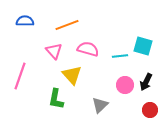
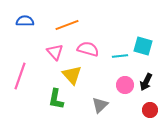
pink triangle: moved 1 px right, 1 px down
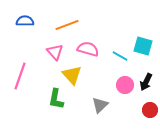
cyan line: rotated 35 degrees clockwise
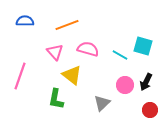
cyan line: moved 1 px up
yellow triangle: rotated 10 degrees counterclockwise
gray triangle: moved 2 px right, 2 px up
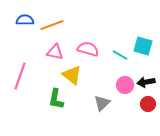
blue semicircle: moved 1 px up
orange line: moved 15 px left
pink triangle: rotated 36 degrees counterclockwise
black arrow: rotated 54 degrees clockwise
red circle: moved 2 px left, 6 px up
